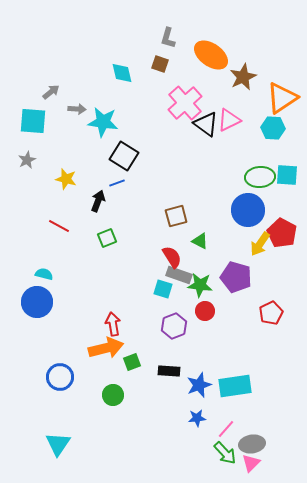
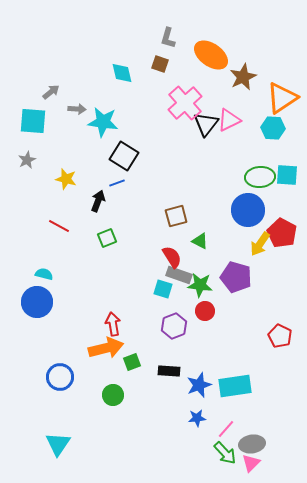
black triangle at (206, 124): rotated 32 degrees clockwise
red pentagon at (271, 313): moved 9 px right, 23 px down; rotated 20 degrees counterclockwise
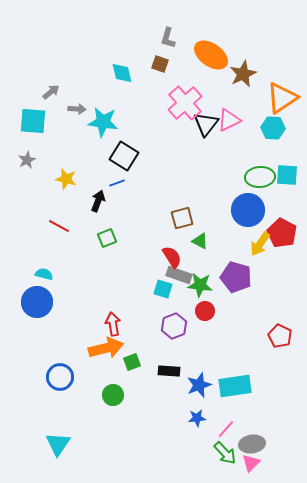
brown star at (243, 77): moved 3 px up
brown square at (176, 216): moved 6 px right, 2 px down
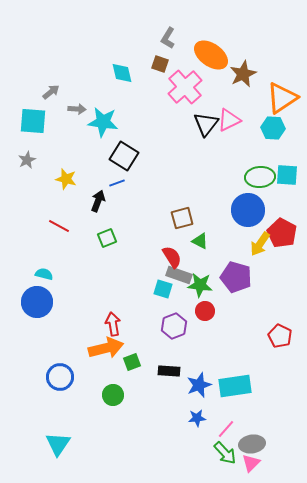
gray L-shape at (168, 38): rotated 15 degrees clockwise
pink cross at (185, 103): moved 16 px up
